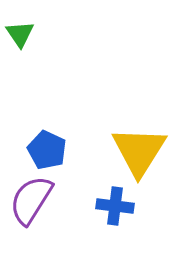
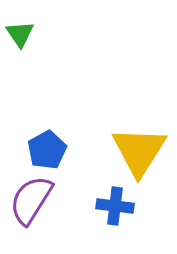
blue pentagon: rotated 18 degrees clockwise
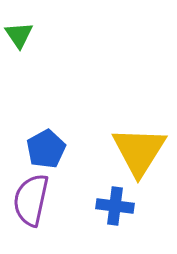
green triangle: moved 1 px left, 1 px down
blue pentagon: moved 1 px left, 1 px up
purple semicircle: rotated 20 degrees counterclockwise
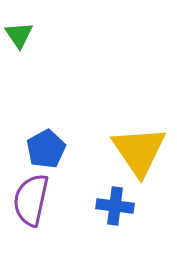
yellow triangle: rotated 6 degrees counterclockwise
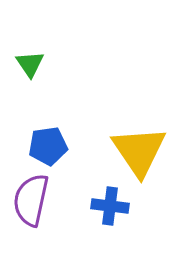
green triangle: moved 11 px right, 29 px down
blue pentagon: moved 2 px right, 3 px up; rotated 21 degrees clockwise
blue cross: moved 5 px left
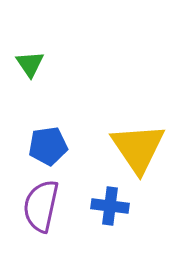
yellow triangle: moved 1 px left, 3 px up
purple semicircle: moved 10 px right, 6 px down
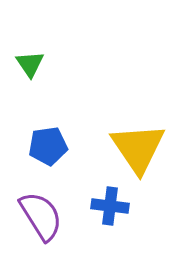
purple semicircle: moved 10 px down; rotated 136 degrees clockwise
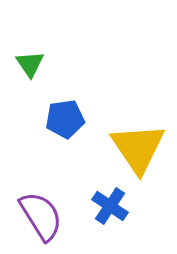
blue pentagon: moved 17 px right, 27 px up
blue cross: rotated 27 degrees clockwise
